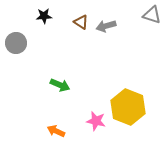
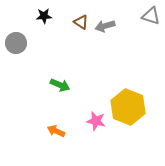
gray triangle: moved 1 px left, 1 px down
gray arrow: moved 1 px left
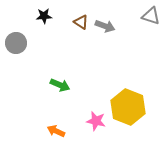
gray arrow: rotated 144 degrees counterclockwise
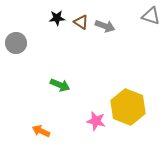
black star: moved 13 px right, 2 px down
orange arrow: moved 15 px left
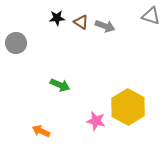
yellow hexagon: rotated 8 degrees clockwise
